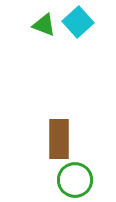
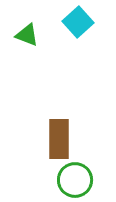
green triangle: moved 17 px left, 10 px down
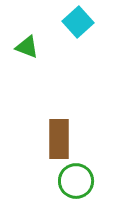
green triangle: moved 12 px down
green circle: moved 1 px right, 1 px down
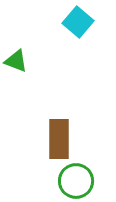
cyan square: rotated 8 degrees counterclockwise
green triangle: moved 11 px left, 14 px down
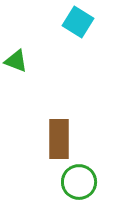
cyan square: rotated 8 degrees counterclockwise
green circle: moved 3 px right, 1 px down
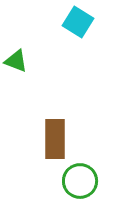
brown rectangle: moved 4 px left
green circle: moved 1 px right, 1 px up
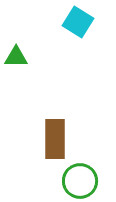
green triangle: moved 4 px up; rotated 20 degrees counterclockwise
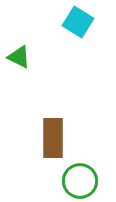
green triangle: moved 3 px right; rotated 25 degrees clockwise
brown rectangle: moved 2 px left, 1 px up
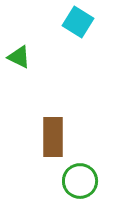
brown rectangle: moved 1 px up
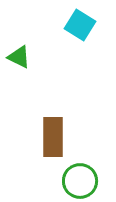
cyan square: moved 2 px right, 3 px down
